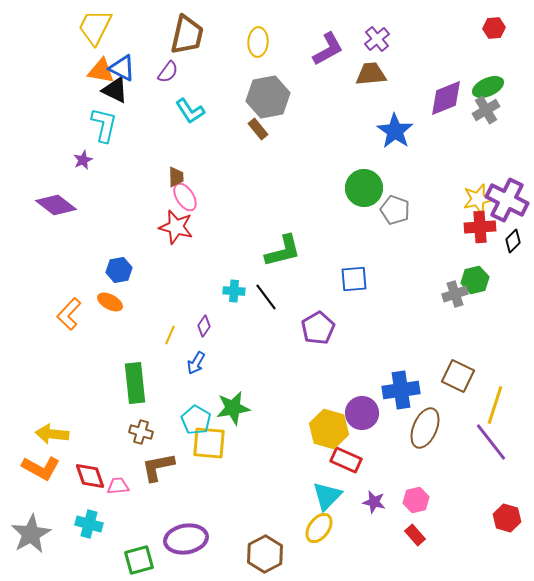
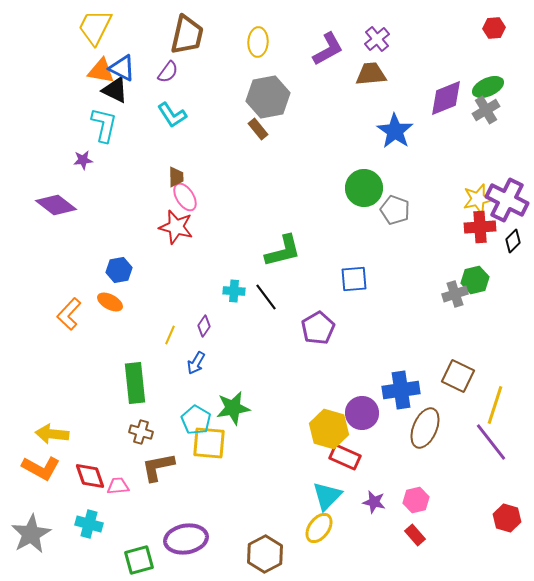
cyan L-shape at (190, 111): moved 18 px left, 4 px down
purple star at (83, 160): rotated 18 degrees clockwise
red rectangle at (346, 460): moved 1 px left, 3 px up
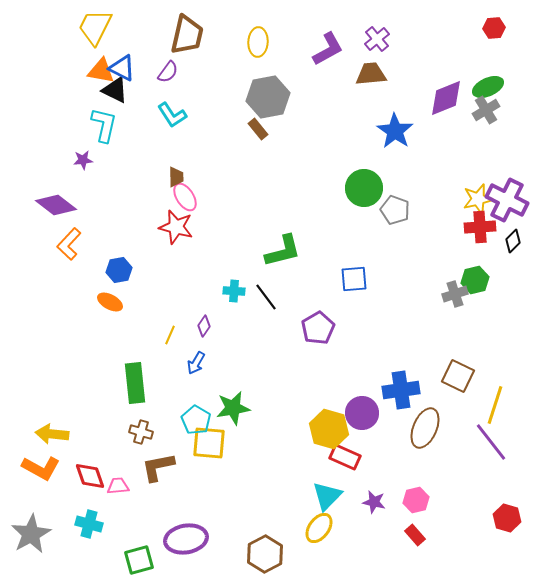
orange L-shape at (69, 314): moved 70 px up
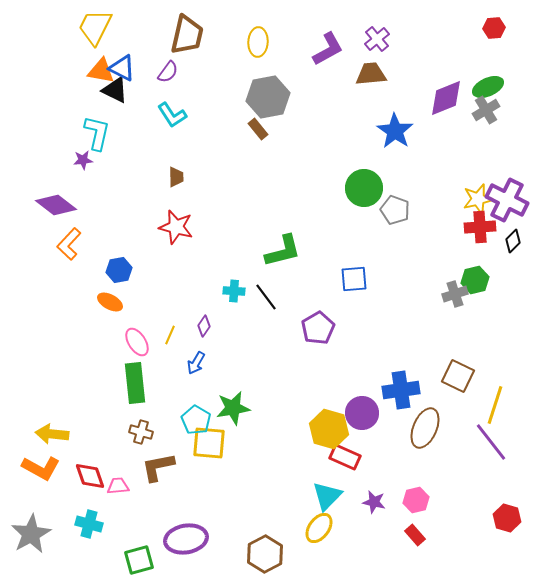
cyan L-shape at (104, 125): moved 7 px left, 8 px down
pink ellipse at (185, 197): moved 48 px left, 145 px down
